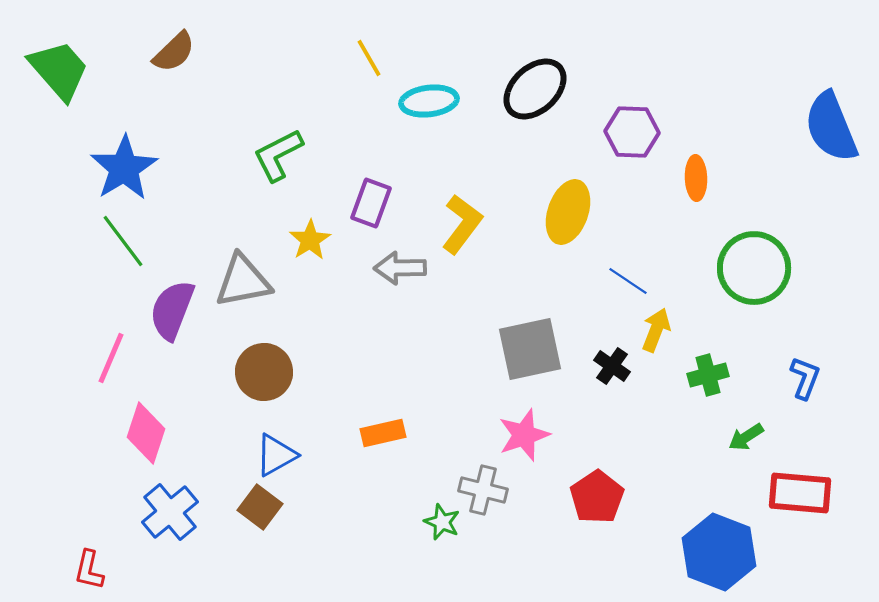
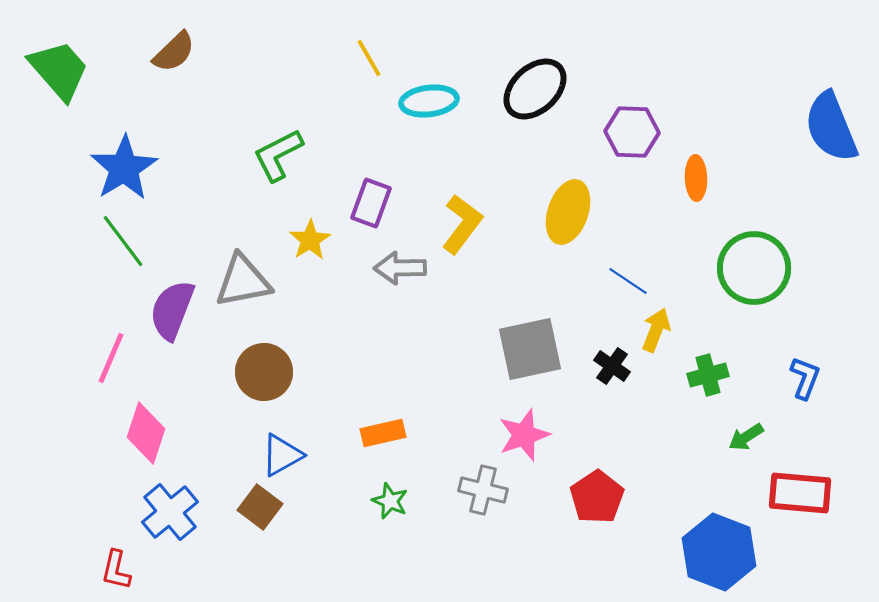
blue triangle: moved 6 px right
green star: moved 52 px left, 21 px up
red L-shape: moved 27 px right
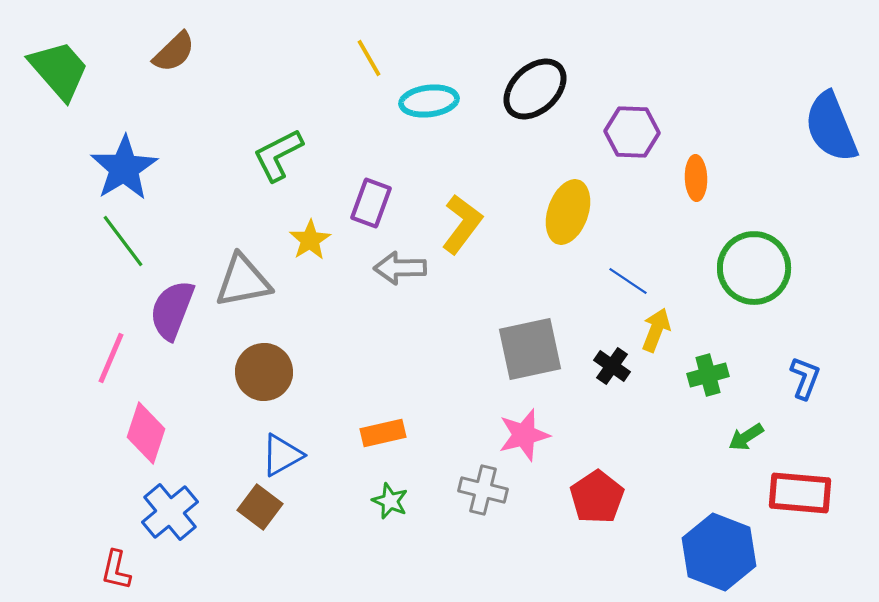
pink star: rotated 4 degrees clockwise
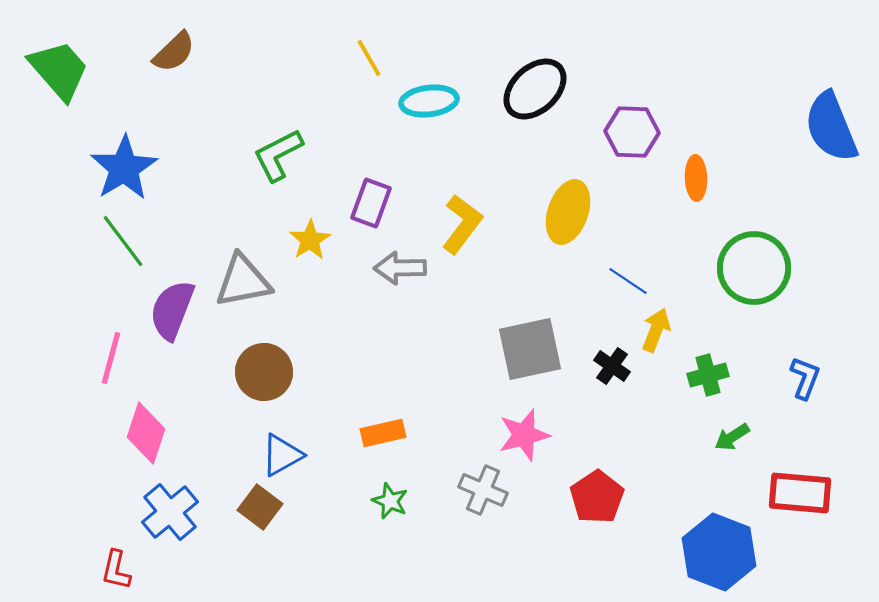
pink line: rotated 8 degrees counterclockwise
green arrow: moved 14 px left
gray cross: rotated 9 degrees clockwise
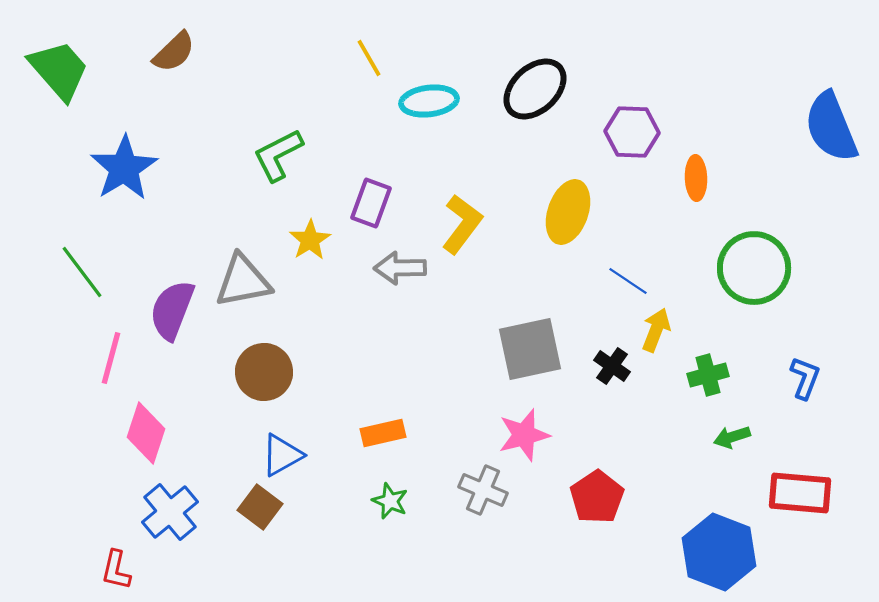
green line: moved 41 px left, 31 px down
green arrow: rotated 15 degrees clockwise
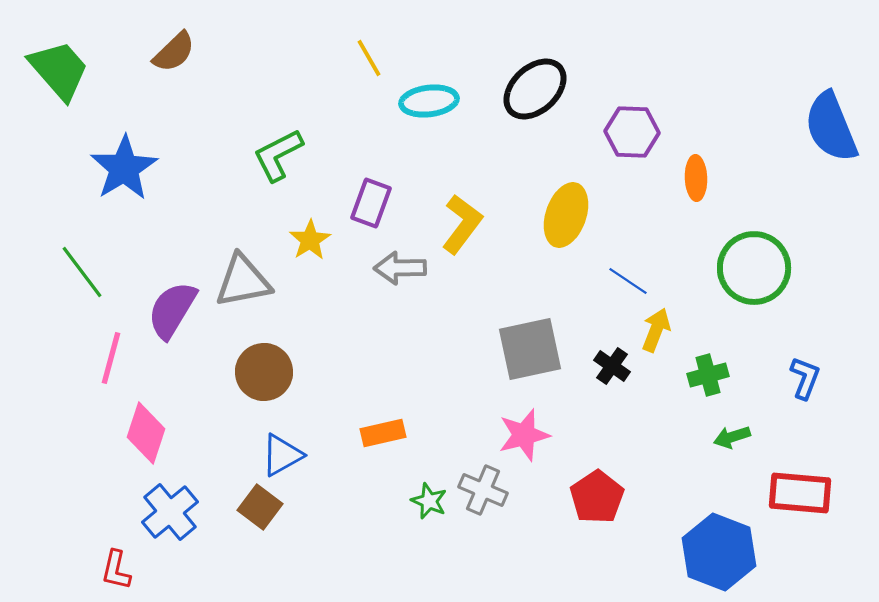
yellow ellipse: moved 2 px left, 3 px down
purple semicircle: rotated 10 degrees clockwise
green star: moved 39 px right
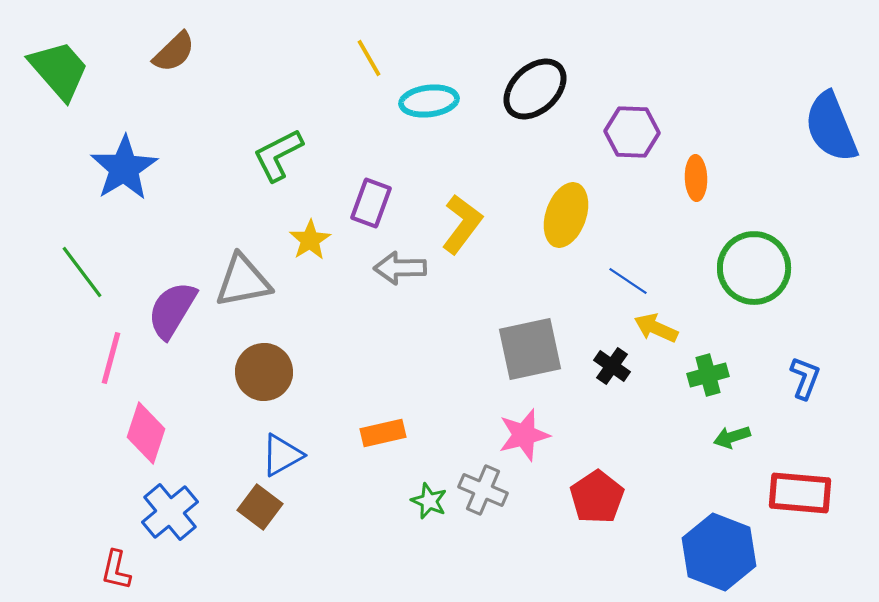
yellow arrow: moved 2 px up; rotated 87 degrees counterclockwise
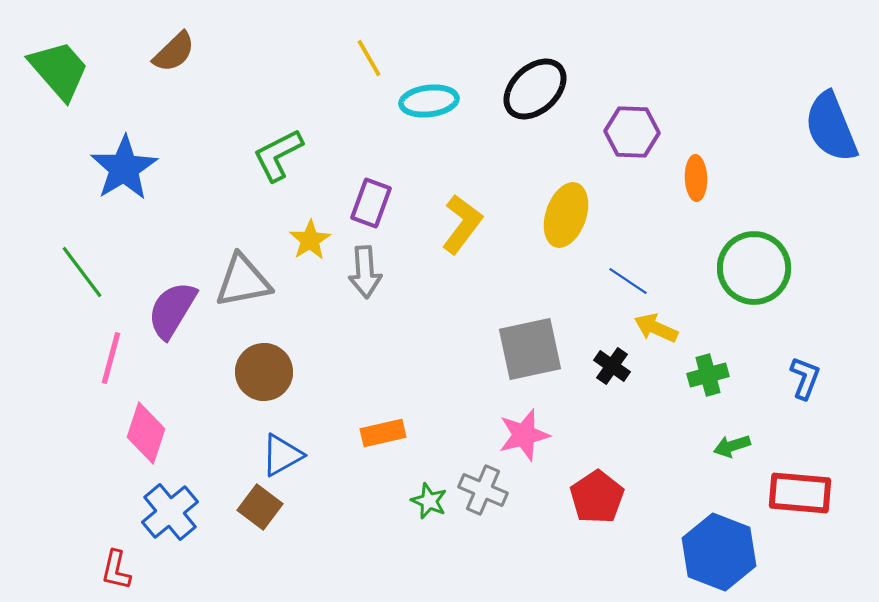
gray arrow: moved 35 px left, 4 px down; rotated 93 degrees counterclockwise
green arrow: moved 9 px down
